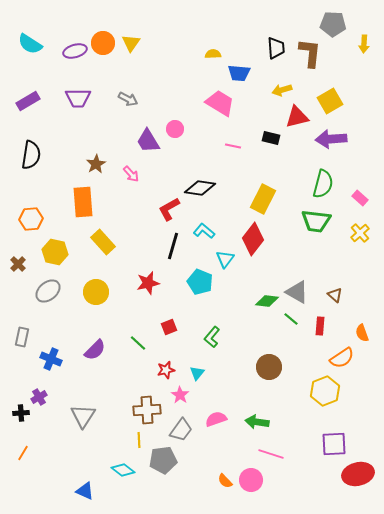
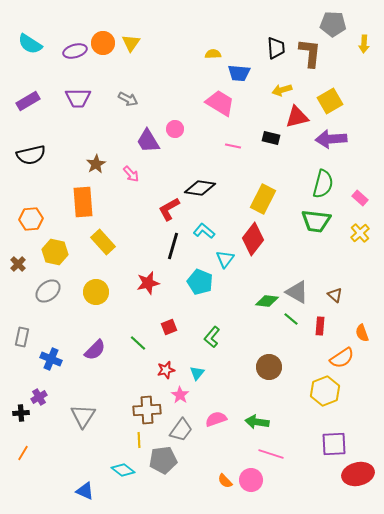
black semicircle at (31, 155): rotated 68 degrees clockwise
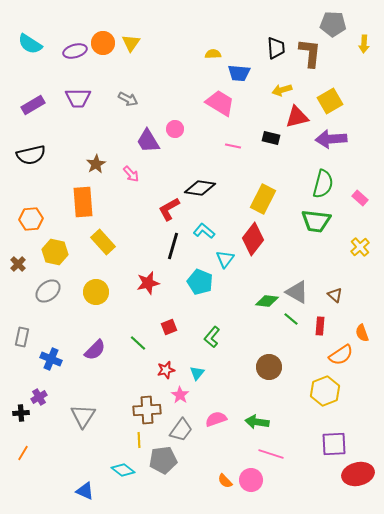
purple rectangle at (28, 101): moved 5 px right, 4 px down
yellow cross at (360, 233): moved 14 px down
orange semicircle at (342, 358): moved 1 px left, 3 px up
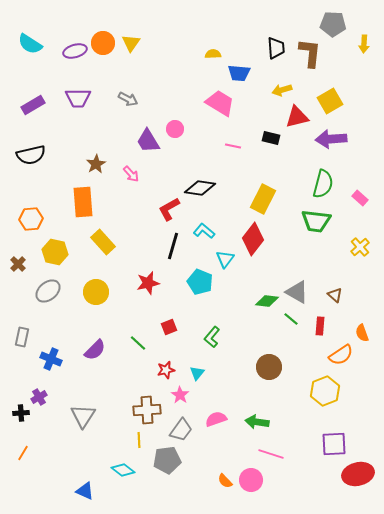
gray pentagon at (163, 460): moved 4 px right
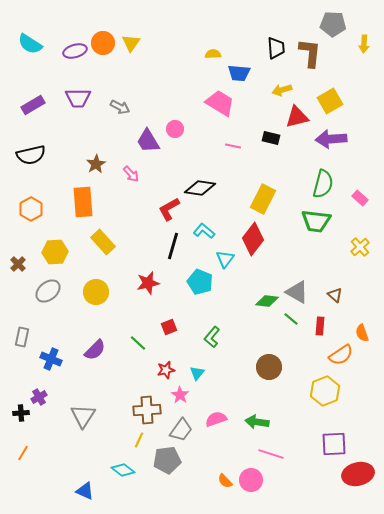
gray arrow at (128, 99): moved 8 px left, 8 px down
orange hexagon at (31, 219): moved 10 px up; rotated 25 degrees counterclockwise
yellow hexagon at (55, 252): rotated 15 degrees counterclockwise
yellow line at (139, 440): rotated 28 degrees clockwise
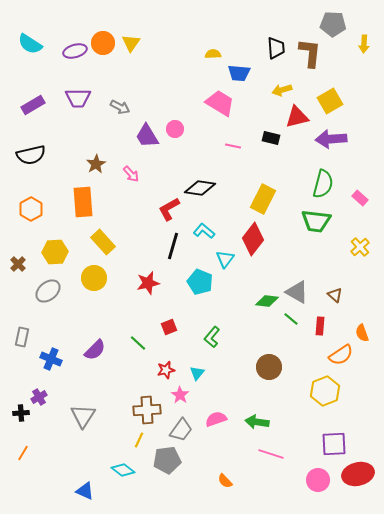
purple trapezoid at (148, 141): moved 1 px left, 5 px up
yellow circle at (96, 292): moved 2 px left, 14 px up
pink circle at (251, 480): moved 67 px right
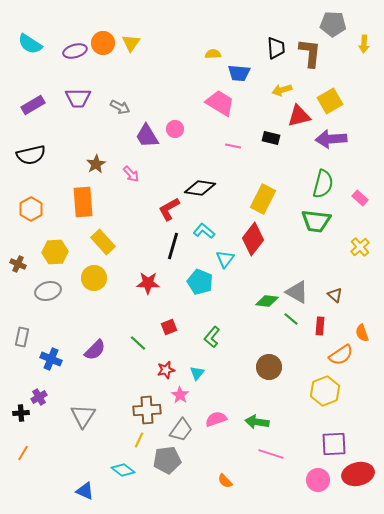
red triangle at (297, 117): moved 2 px right, 1 px up
brown cross at (18, 264): rotated 21 degrees counterclockwise
red star at (148, 283): rotated 15 degrees clockwise
gray ellipse at (48, 291): rotated 25 degrees clockwise
